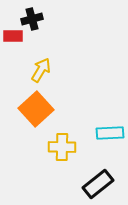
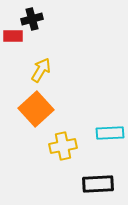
yellow cross: moved 1 px right, 1 px up; rotated 12 degrees counterclockwise
black rectangle: rotated 36 degrees clockwise
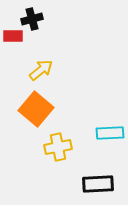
yellow arrow: rotated 20 degrees clockwise
orange square: rotated 8 degrees counterclockwise
yellow cross: moved 5 px left, 1 px down
